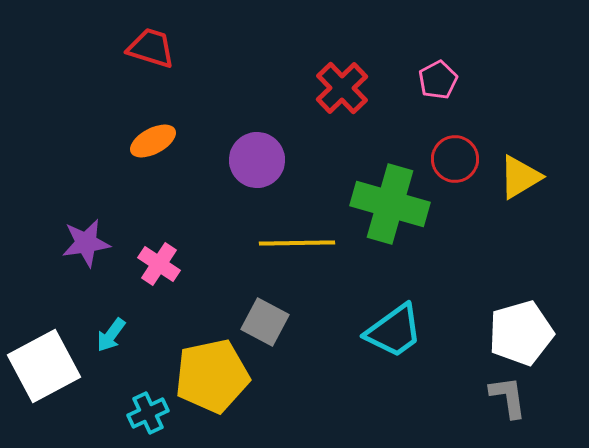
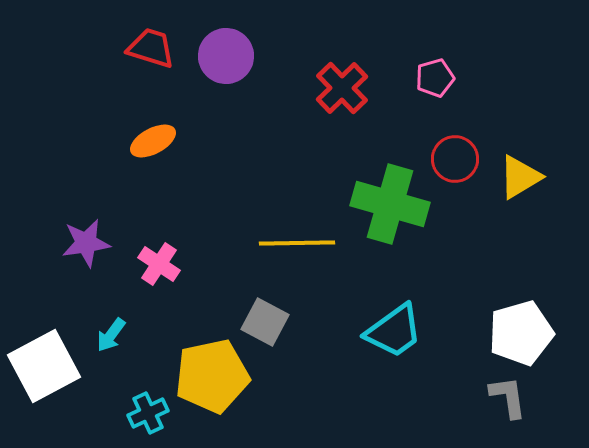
pink pentagon: moved 3 px left, 2 px up; rotated 12 degrees clockwise
purple circle: moved 31 px left, 104 px up
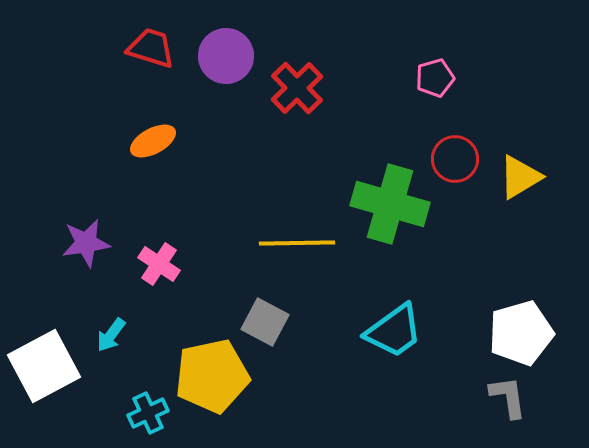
red cross: moved 45 px left
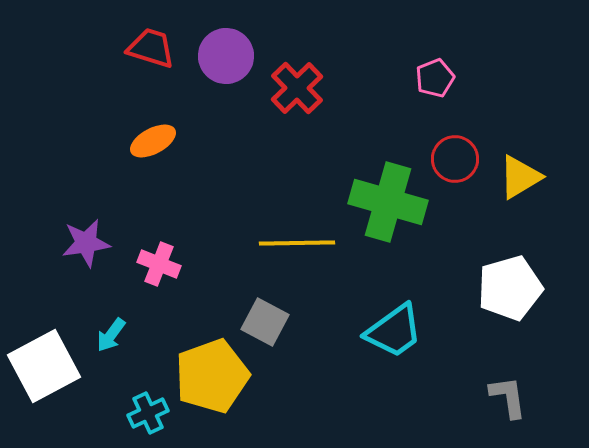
pink pentagon: rotated 6 degrees counterclockwise
green cross: moved 2 px left, 2 px up
pink cross: rotated 12 degrees counterclockwise
white pentagon: moved 11 px left, 45 px up
yellow pentagon: rotated 8 degrees counterclockwise
